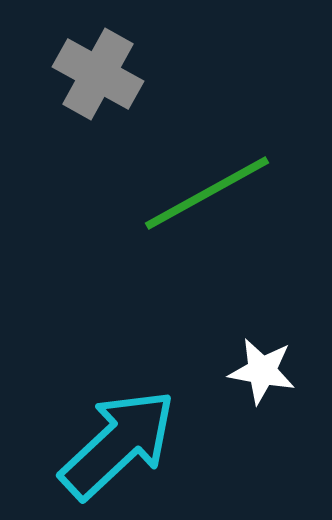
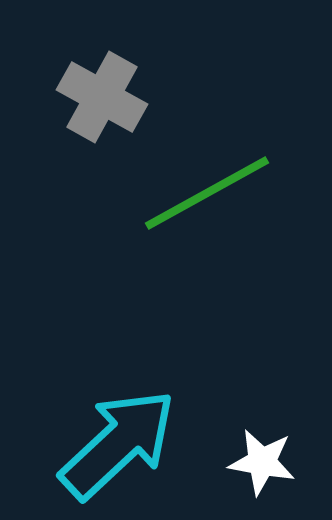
gray cross: moved 4 px right, 23 px down
white star: moved 91 px down
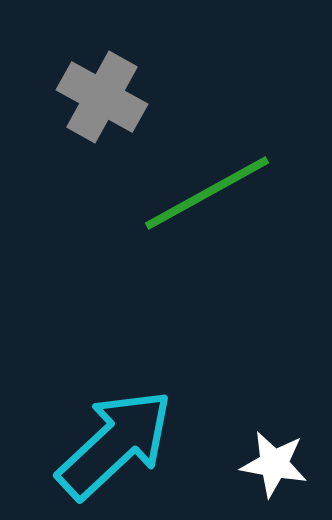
cyan arrow: moved 3 px left
white star: moved 12 px right, 2 px down
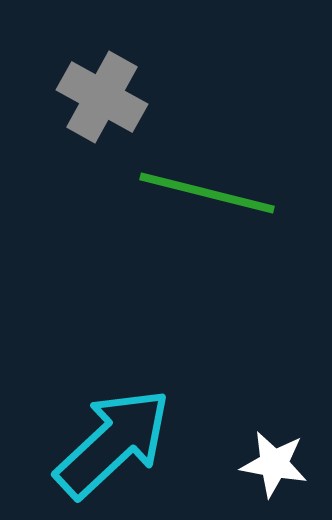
green line: rotated 43 degrees clockwise
cyan arrow: moved 2 px left, 1 px up
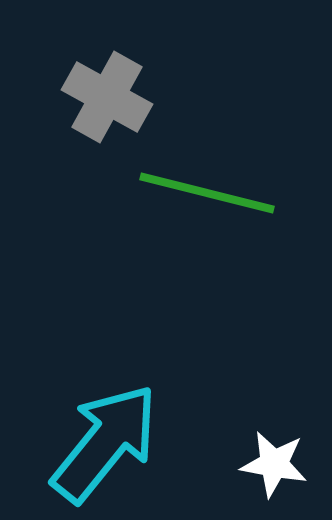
gray cross: moved 5 px right
cyan arrow: moved 8 px left; rotated 8 degrees counterclockwise
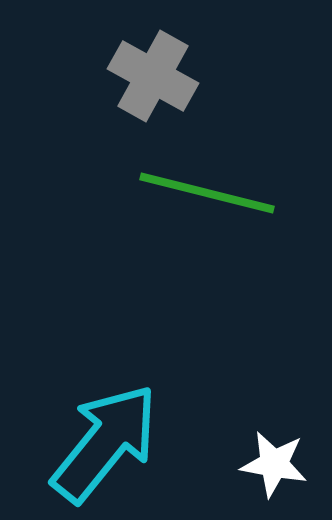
gray cross: moved 46 px right, 21 px up
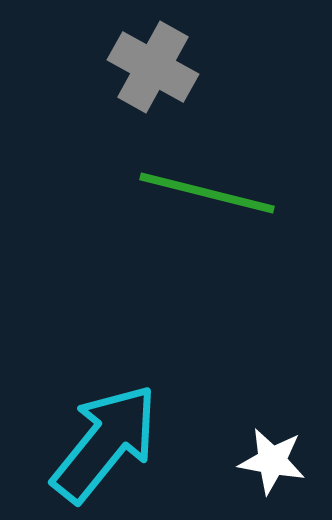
gray cross: moved 9 px up
white star: moved 2 px left, 3 px up
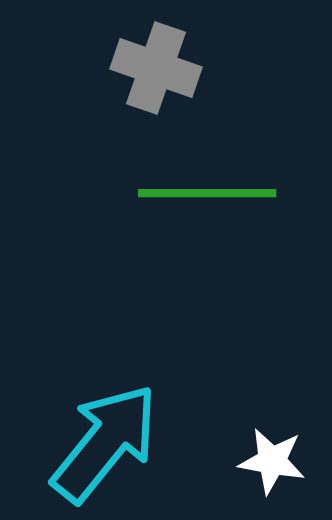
gray cross: moved 3 px right, 1 px down; rotated 10 degrees counterclockwise
green line: rotated 14 degrees counterclockwise
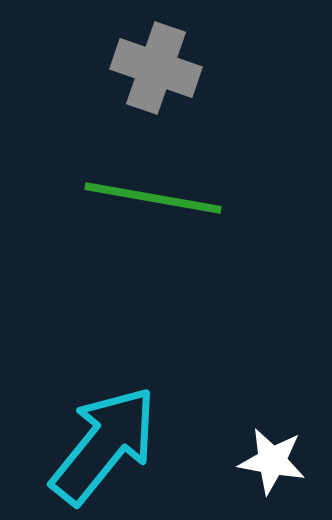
green line: moved 54 px left, 5 px down; rotated 10 degrees clockwise
cyan arrow: moved 1 px left, 2 px down
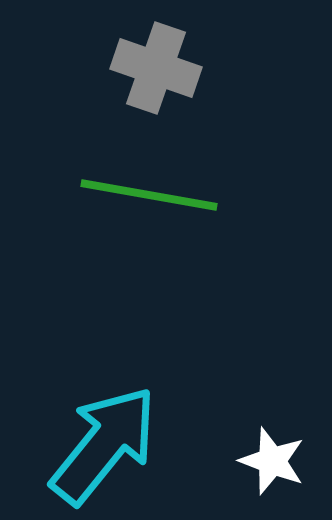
green line: moved 4 px left, 3 px up
white star: rotated 10 degrees clockwise
